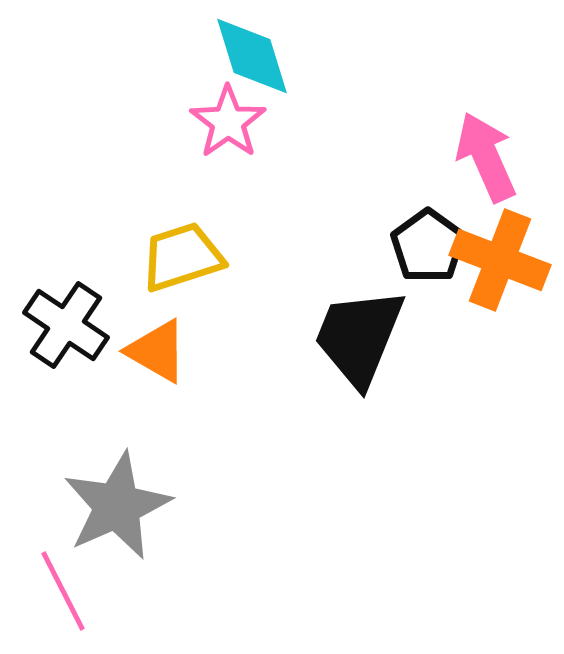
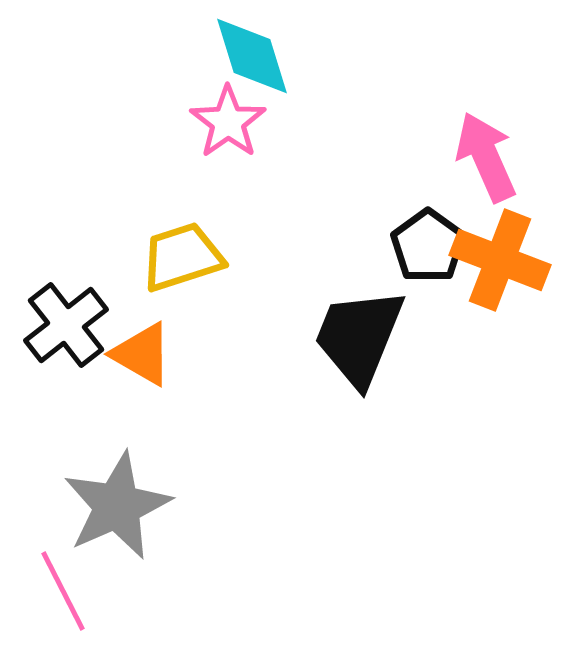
black cross: rotated 18 degrees clockwise
orange triangle: moved 15 px left, 3 px down
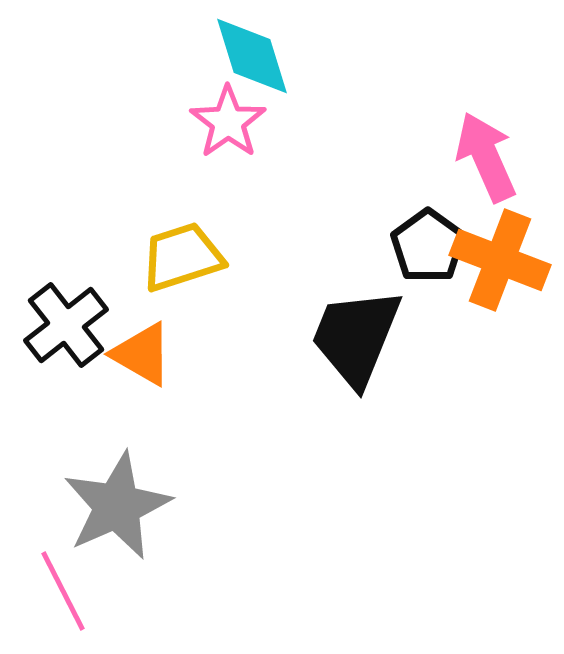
black trapezoid: moved 3 px left
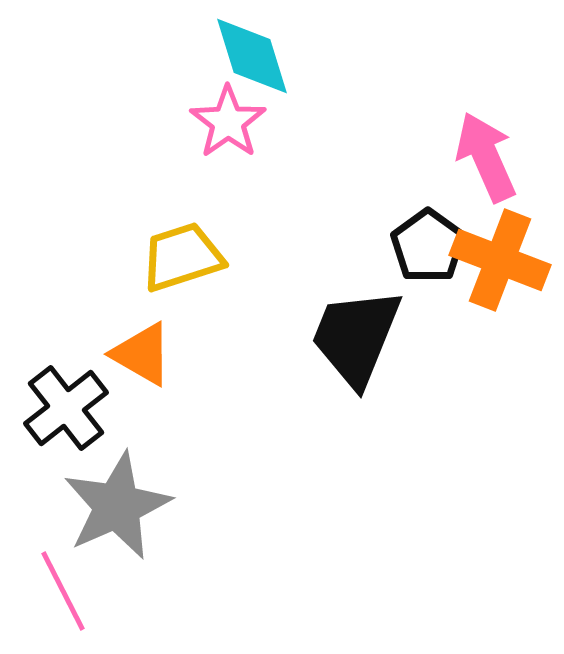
black cross: moved 83 px down
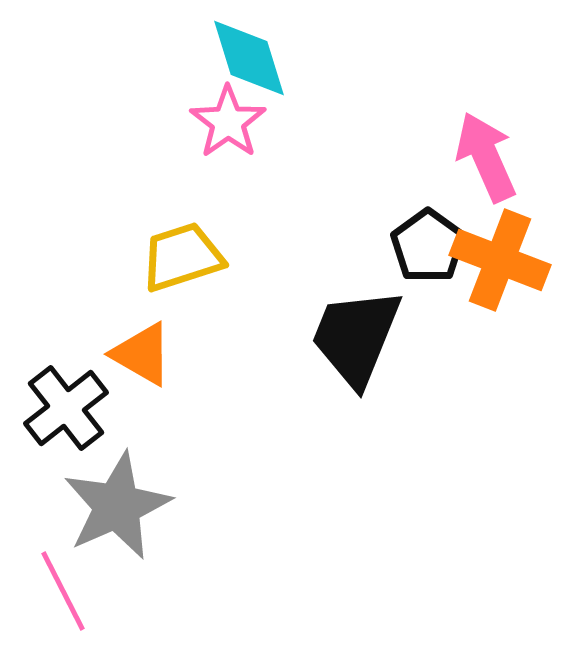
cyan diamond: moved 3 px left, 2 px down
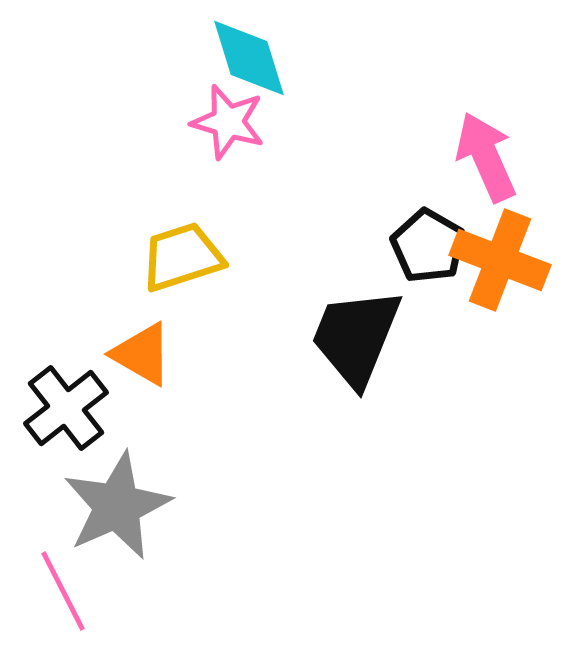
pink star: rotated 20 degrees counterclockwise
black pentagon: rotated 6 degrees counterclockwise
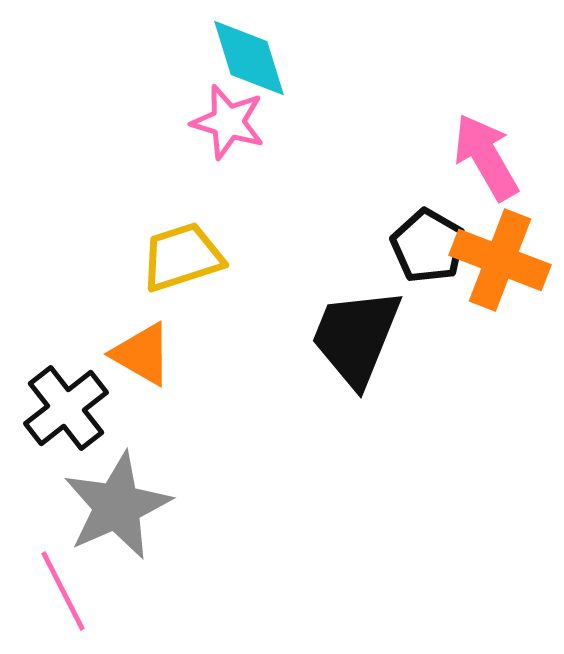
pink arrow: rotated 6 degrees counterclockwise
